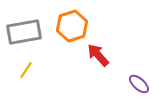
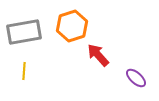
yellow line: moved 2 px left, 1 px down; rotated 30 degrees counterclockwise
purple ellipse: moved 3 px left, 6 px up
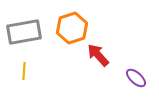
orange hexagon: moved 2 px down
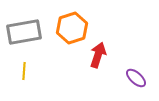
red arrow: rotated 60 degrees clockwise
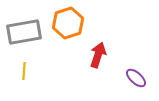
orange hexagon: moved 4 px left, 5 px up
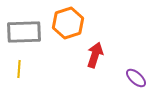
gray rectangle: rotated 8 degrees clockwise
red arrow: moved 3 px left
yellow line: moved 5 px left, 2 px up
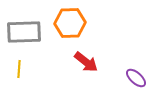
orange hexagon: moved 2 px right; rotated 16 degrees clockwise
red arrow: moved 9 px left, 7 px down; rotated 110 degrees clockwise
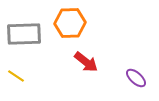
gray rectangle: moved 2 px down
yellow line: moved 3 px left, 7 px down; rotated 60 degrees counterclockwise
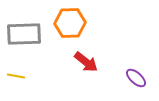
yellow line: rotated 24 degrees counterclockwise
